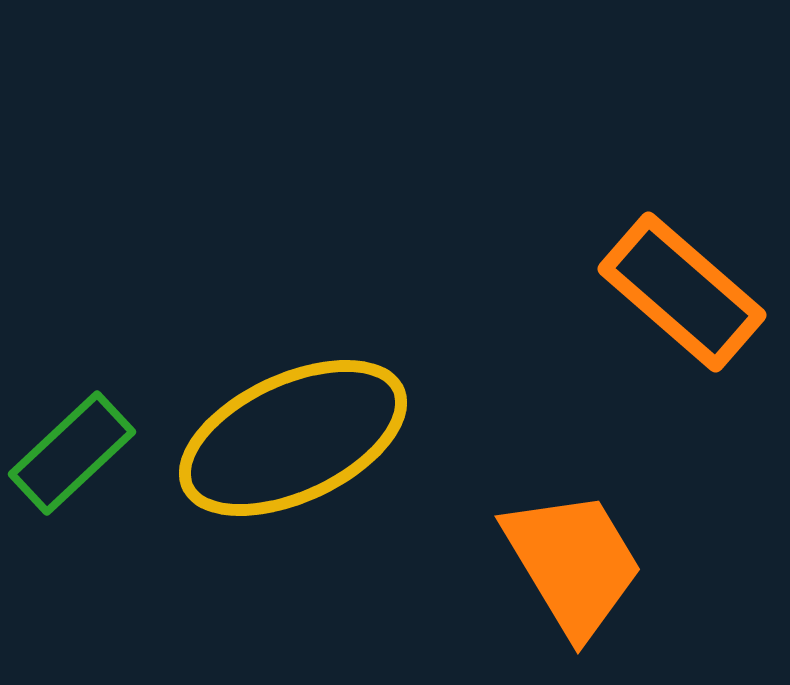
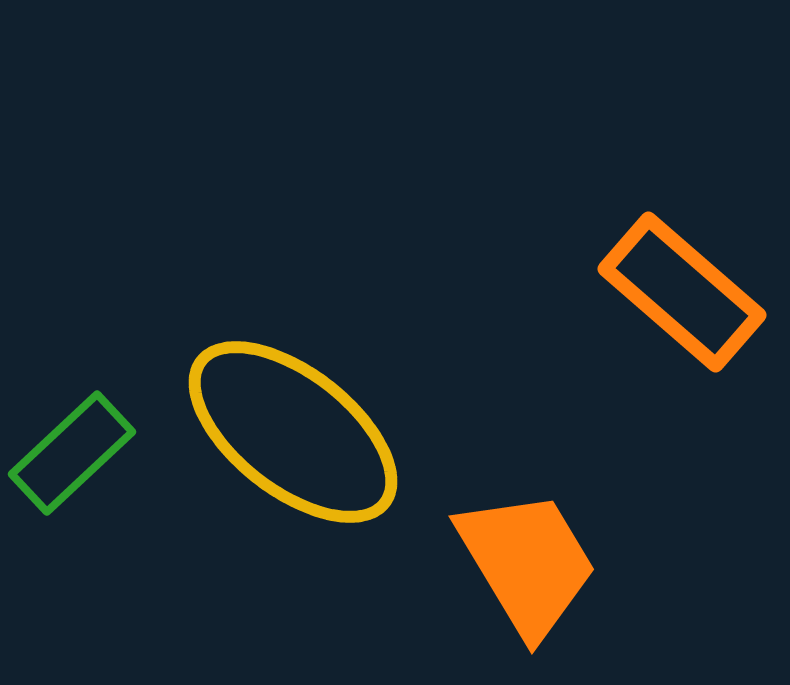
yellow ellipse: moved 6 px up; rotated 63 degrees clockwise
orange trapezoid: moved 46 px left
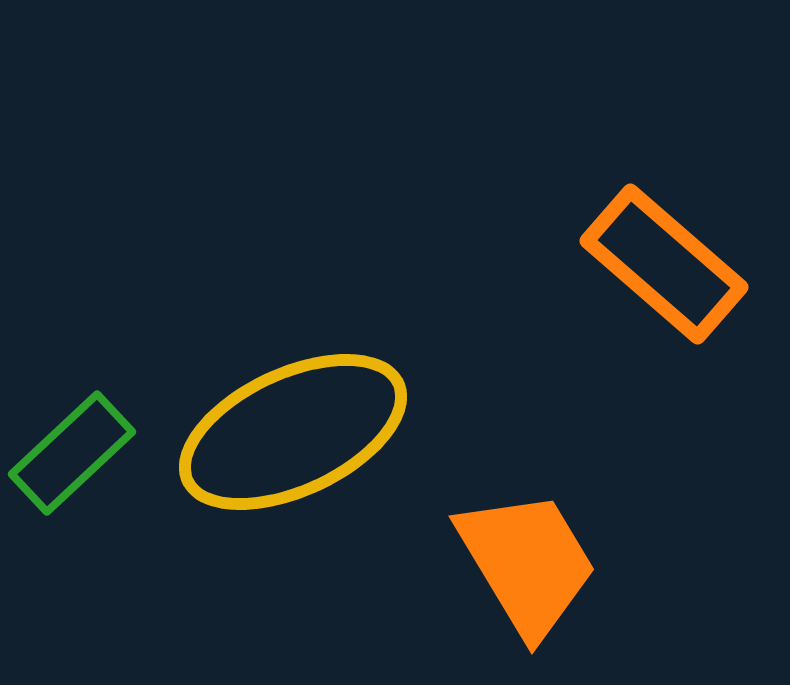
orange rectangle: moved 18 px left, 28 px up
yellow ellipse: rotated 63 degrees counterclockwise
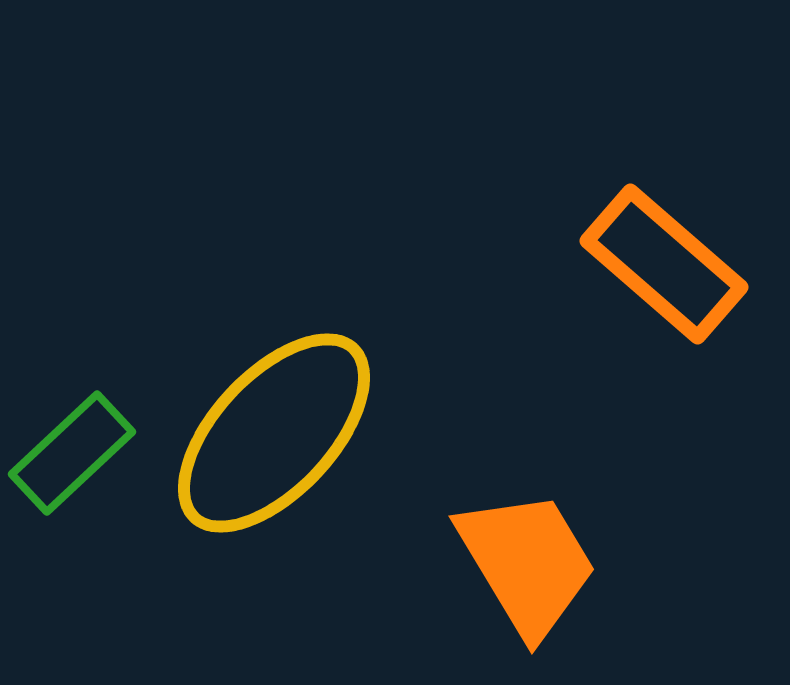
yellow ellipse: moved 19 px left, 1 px down; rotated 22 degrees counterclockwise
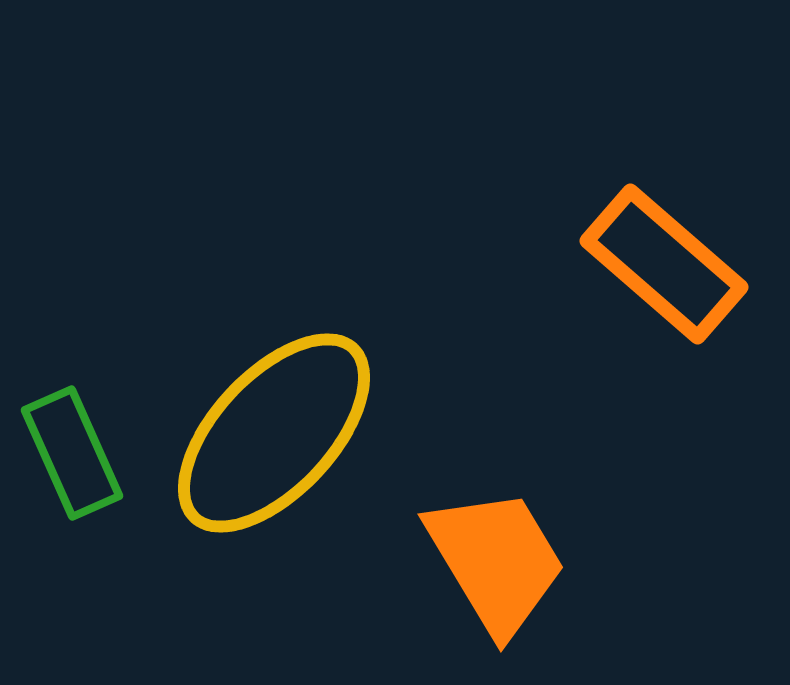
green rectangle: rotated 71 degrees counterclockwise
orange trapezoid: moved 31 px left, 2 px up
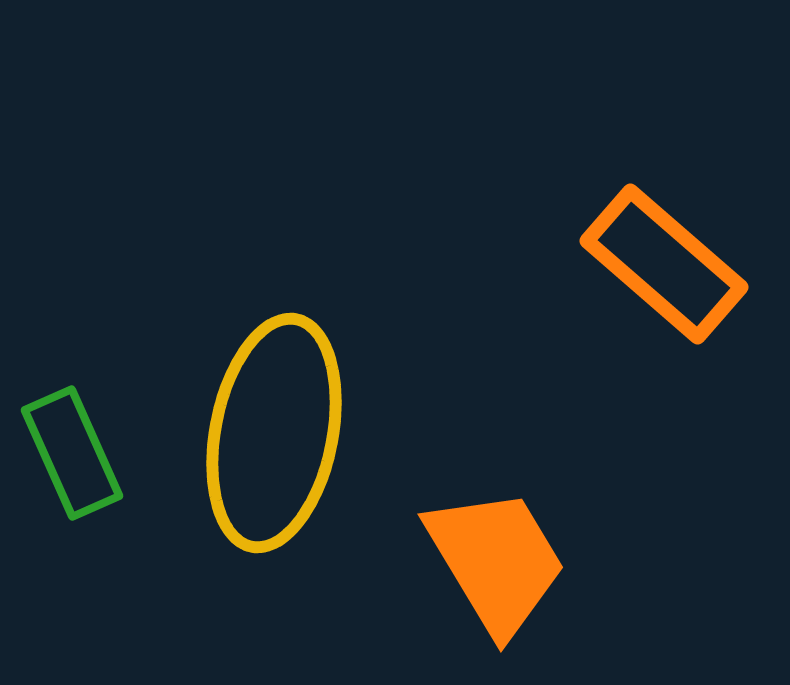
yellow ellipse: rotated 32 degrees counterclockwise
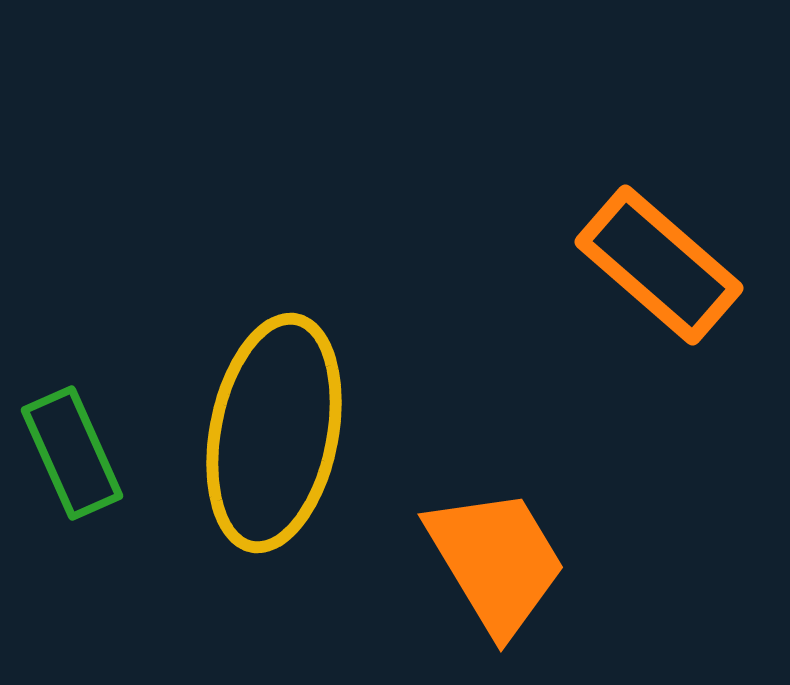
orange rectangle: moved 5 px left, 1 px down
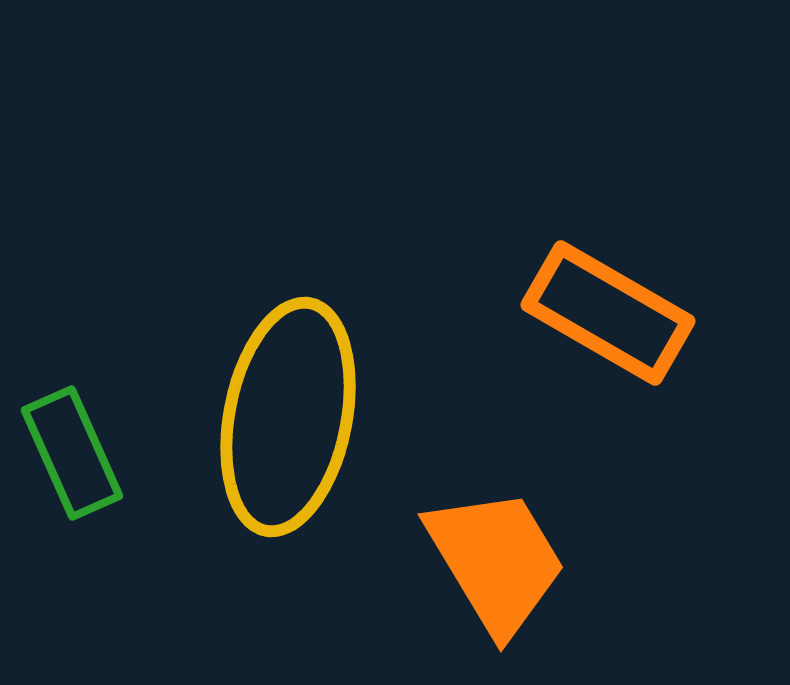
orange rectangle: moved 51 px left, 48 px down; rotated 11 degrees counterclockwise
yellow ellipse: moved 14 px right, 16 px up
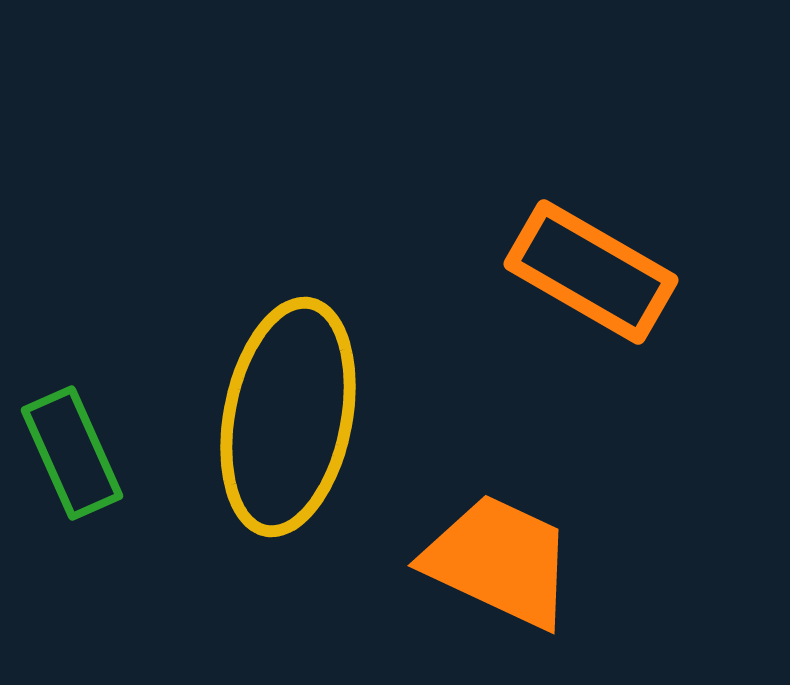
orange rectangle: moved 17 px left, 41 px up
orange trapezoid: moved 3 px right; rotated 34 degrees counterclockwise
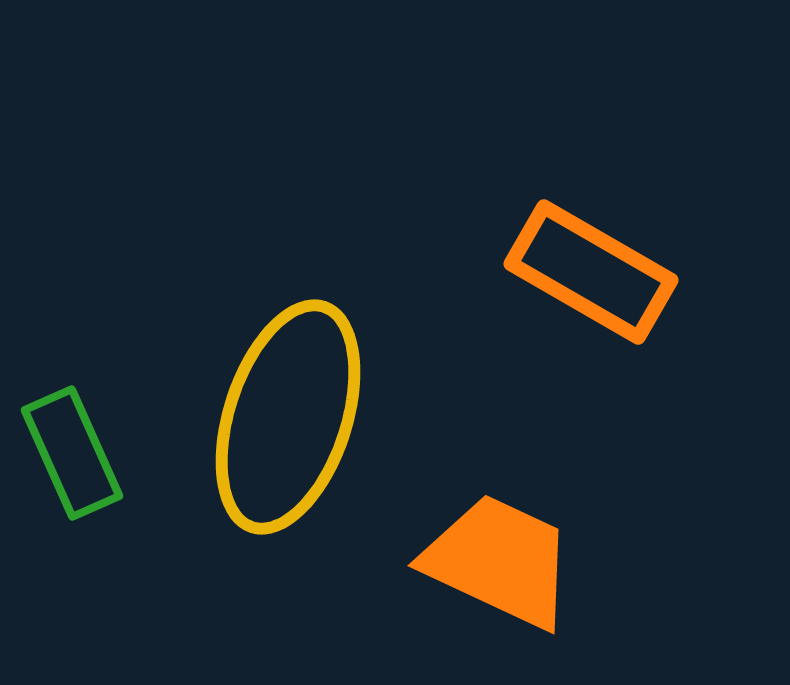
yellow ellipse: rotated 7 degrees clockwise
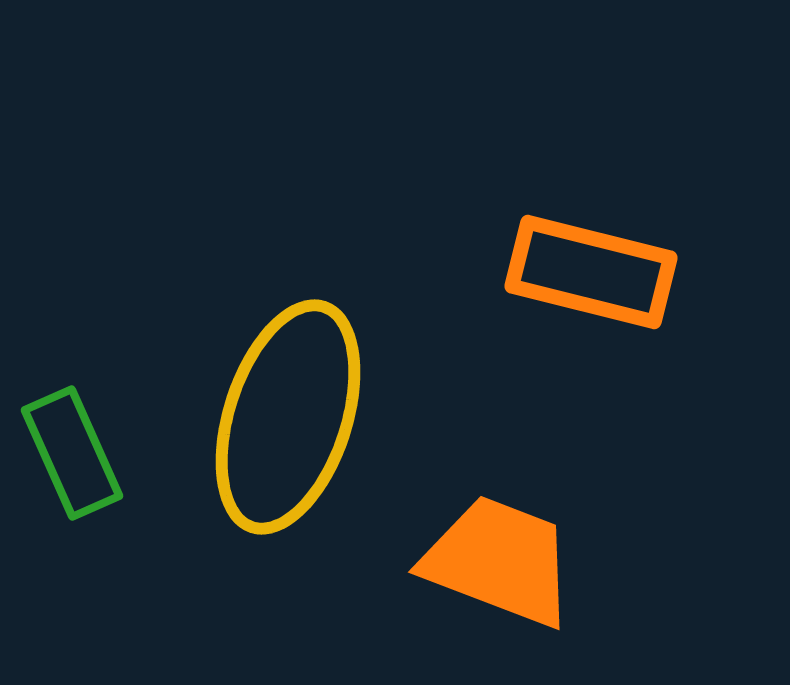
orange rectangle: rotated 16 degrees counterclockwise
orange trapezoid: rotated 4 degrees counterclockwise
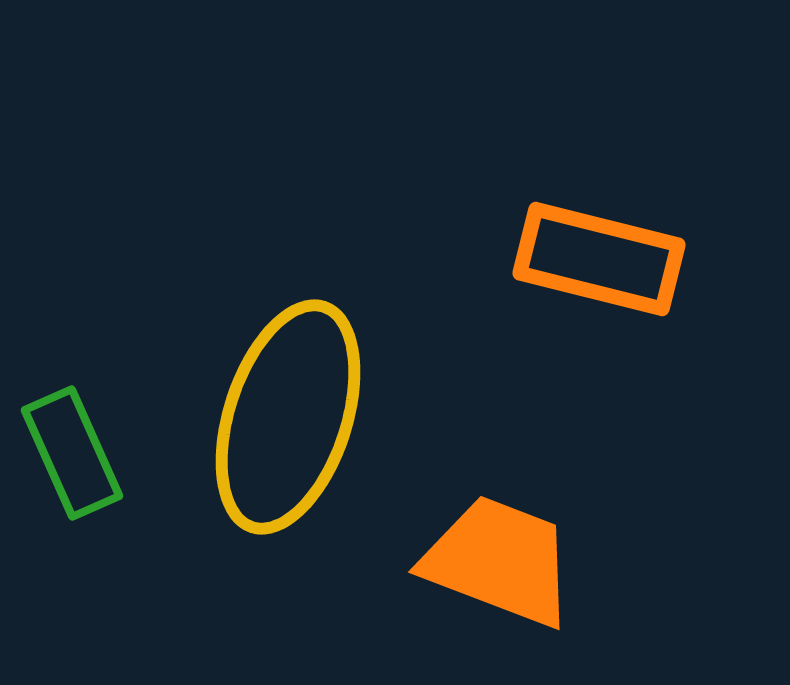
orange rectangle: moved 8 px right, 13 px up
